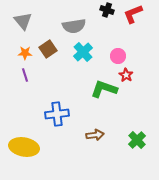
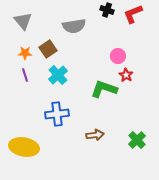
cyan cross: moved 25 px left, 23 px down
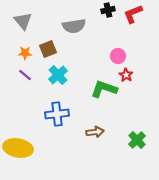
black cross: moved 1 px right; rotated 32 degrees counterclockwise
brown square: rotated 12 degrees clockwise
purple line: rotated 32 degrees counterclockwise
brown arrow: moved 3 px up
yellow ellipse: moved 6 px left, 1 px down
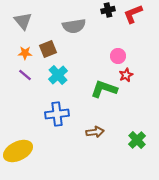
red star: rotated 16 degrees clockwise
yellow ellipse: moved 3 px down; rotated 36 degrees counterclockwise
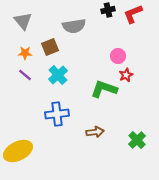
brown square: moved 2 px right, 2 px up
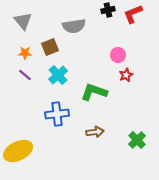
pink circle: moved 1 px up
green L-shape: moved 10 px left, 3 px down
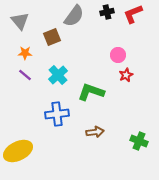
black cross: moved 1 px left, 2 px down
gray triangle: moved 3 px left
gray semicircle: moved 10 px up; rotated 45 degrees counterclockwise
brown square: moved 2 px right, 10 px up
green L-shape: moved 3 px left
green cross: moved 2 px right, 1 px down; rotated 24 degrees counterclockwise
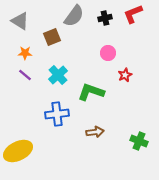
black cross: moved 2 px left, 6 px down
gray triangle: rotated 18 degrees counterclockwise
pink circle: moved 10 px left, 2 px up
red star: moved 1 px left
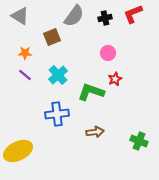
gray triangle: moved 5 px up
red star: moved 10 px left, 4 px down
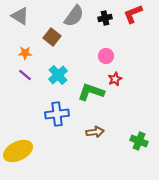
brown square: rotated 30 degrees counterclockwise
pink circle: moved 2 px left, 3 px down
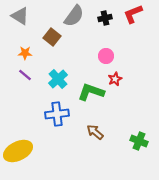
cyan cross: moved 4 px down
brown arrow: rotated 132 degrees counterclockwise
